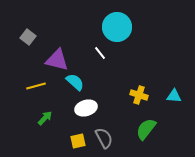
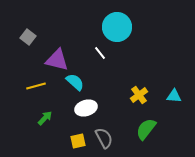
yellow cross: rotated 36 degrees clockwise
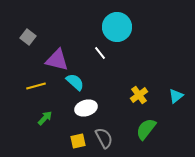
cyan triangle: moved 2 px right; rotated 42 degrees counterclockwise
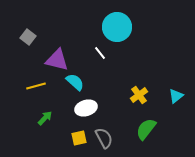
yellow square: moved 1 px right, 3 px up
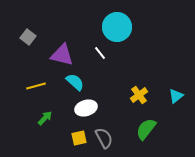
purple triangle: moved 5 px right, 5 px up
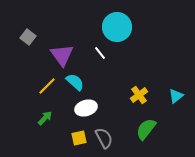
purple triangle: rotated 40 degrees clockwise
yellow line: moved 11 px right; rotated 30 degrees counterclockwise
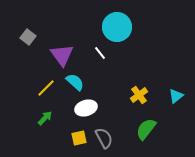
yellow line: moved 1 px left, 2 px down
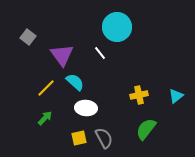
yellow cross: rotated 24 degrees clockwise
white ellipse: rotated 20 degrees clockwise
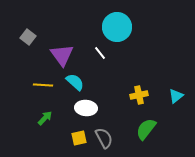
yellow line: moved 3 px left, 3 px up; rotated 48 degrees clockwise
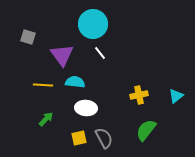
cyan circle: moved 24 px left, 3 px up
gray square: rotated 21 degrees counterclockwise
cyan semicircle: rotated 36 degrees counterclockwise
green arrow: moved 1 px right, 1 px down
green semicircle: moved 1 px down
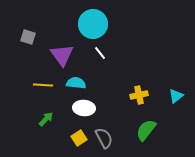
cyan semicircle: moved 1 px right, 1 px down
white ellipse: moved 2 px left
yellow square: rotated 21 degrees counterclockwise
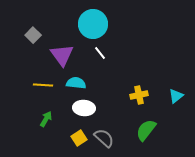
gray square: moved 5 px right, 2 px up; rotated 28 degrees clockwise
green arrow: rotated 14 degrees counterclockwise
gray semicircle: rotated 20 degrees counterclockwise
